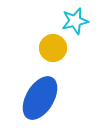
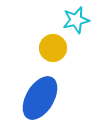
cyan star: moved 1 px right, 1 px up
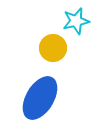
cyan star: moved 1 px down
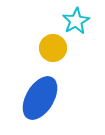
cyan star: rotated 16 degrees counterclockwise
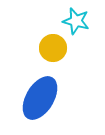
cyan star: rotated 28 degrees counterclockwise
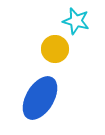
yellow circle: moved 2 px right, 1 px down
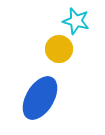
yellow circle: moved 4 px right
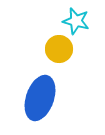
blue ellipse: rotated 12 degrees counterclockwise
